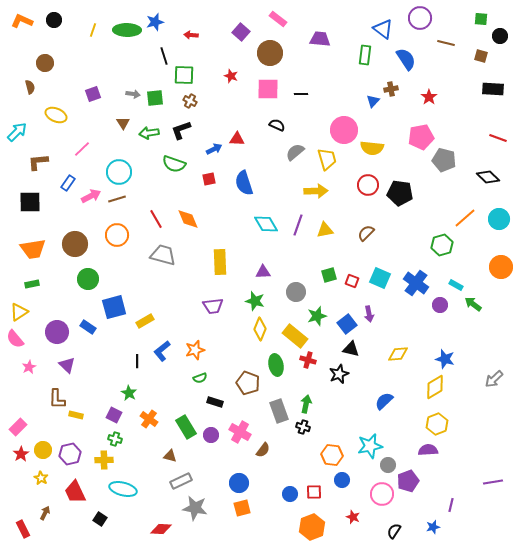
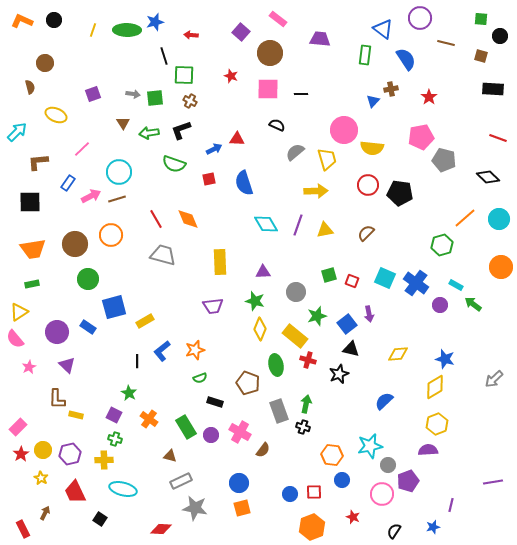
orange circle at (117, 235): moved 6 px left
cyan square at (380, 278): moved 5 px right
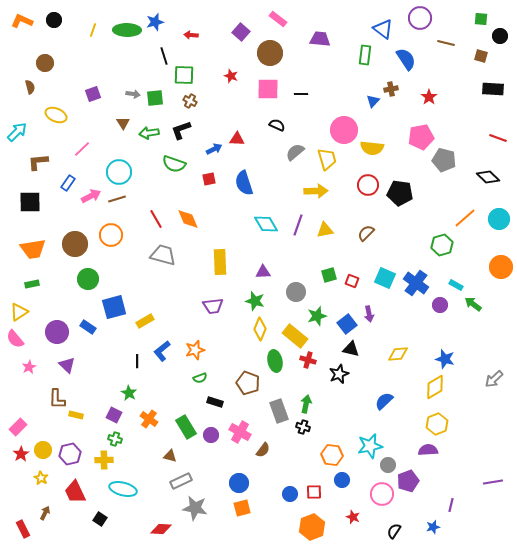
green ellipse at (276, 365): moved 1 px left, 4 px up
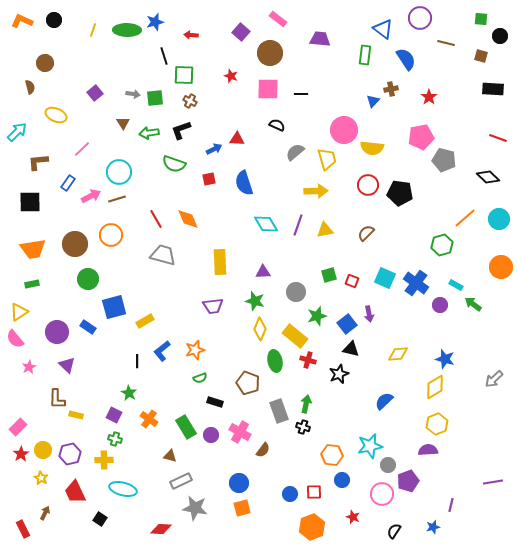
purple square at (93, 94): moved 2 px right, 1 px up; rotated 21 degrees counterclockwise
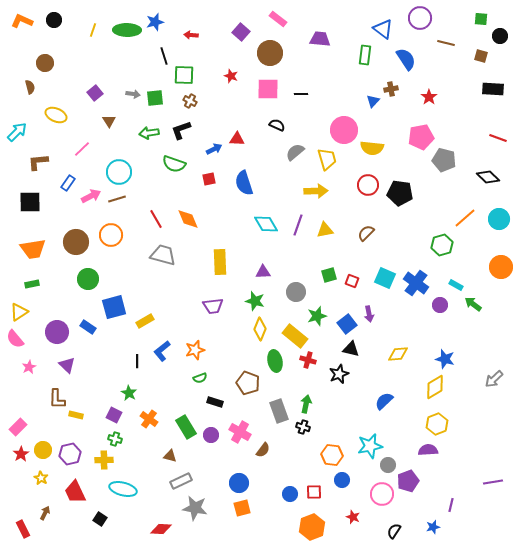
brown triangle at (123, 123): moved 14 px left, 2 px up
brown circle at (75, 244): moved 1 px right, 2 px up
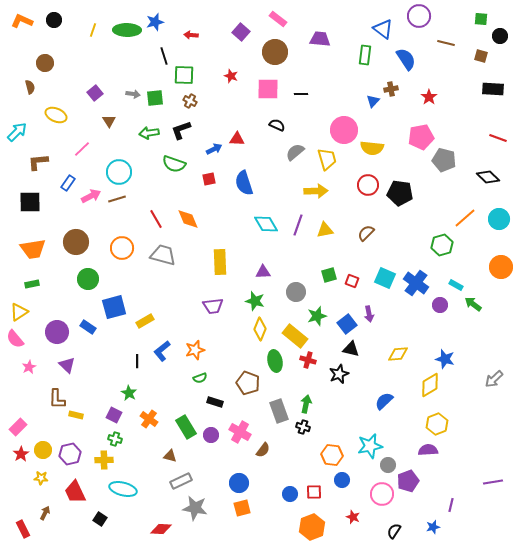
purple circle at (420, 18): moved 1 px left, 2 px up
brown circle at (270, 53): moved 5 px right, 1 px up
orange circle at (111, 235): moved 11 px right, 13 px down
yellow diamond at (435, 387): moved 5 px left, 2 px up
yellow star at (41, 478): rotated 24 degrees counterclockwise
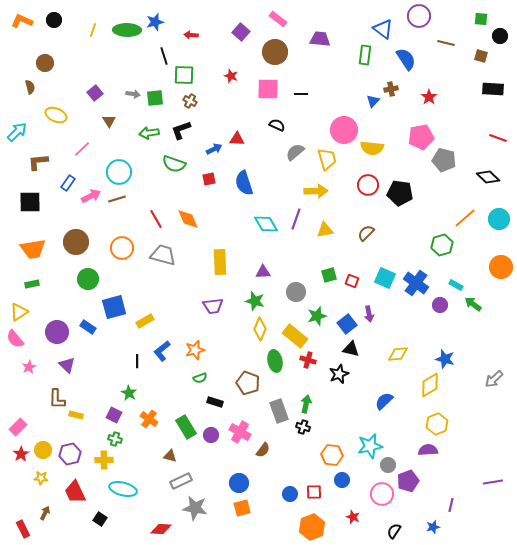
purple line at (298, 225): moved 2 px left, 6 px up
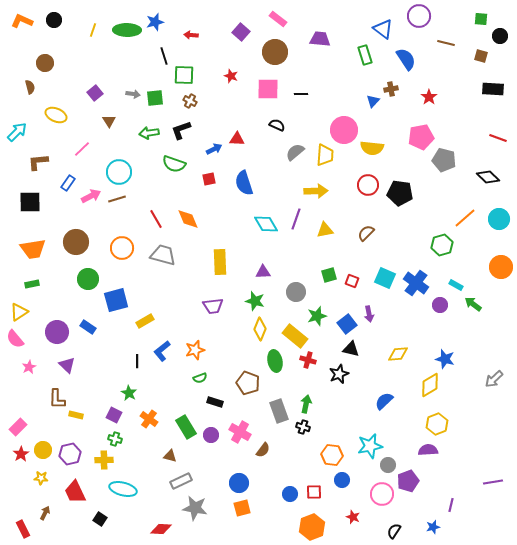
green rectangle at (365, 55): rotated 24 degrees counterclockwise
yellow trapezoid at (327, 159): moved 2 px left, 4 px up; rotated 20 degrees clockwise
blue square at (114, 307): moved 2 px right, 7 px up
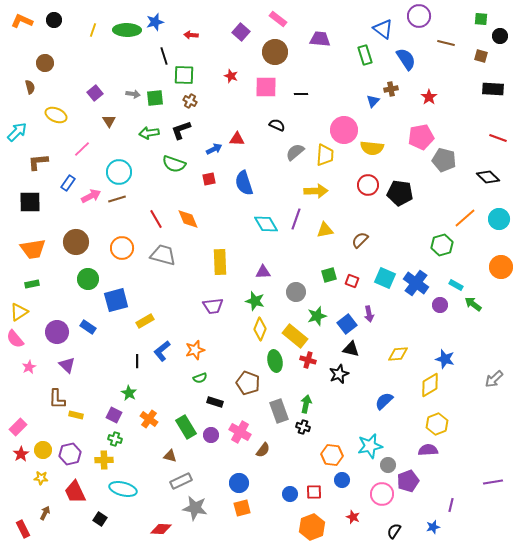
pink square at (268, 89): moved 2 px left, 2 px up
brown semicircle at (366, 233): moved 6 px left, 7 px down
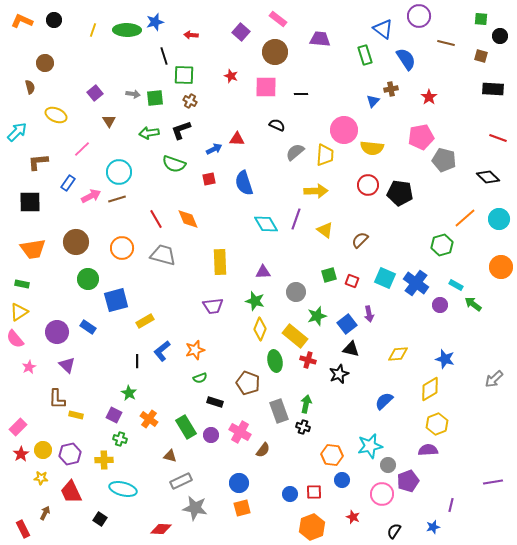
yellow triangle at (325, 230): rotated 48 degrees clockwise
green rectangle at (32, 284): moved 10 px left; rotated 24 degrees clockwise
yellow diamond at (430, 385): moved 4 px down
green cross at (115, 439): moved 5 px right
red trapezoid at (75, 492): moved 4 px left
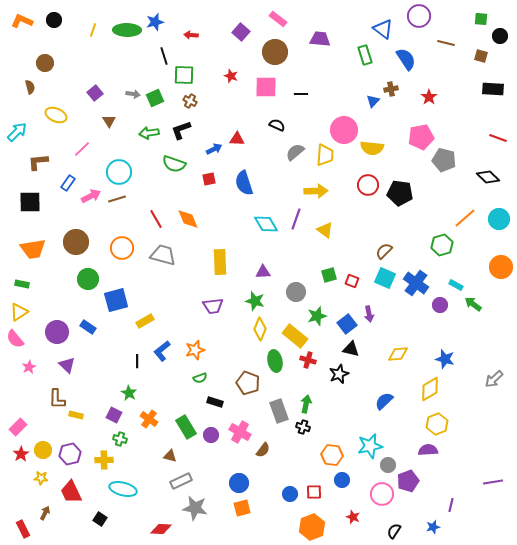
green square at (155, 98): rotated 18 degrees counterclockwise
brown semicircle at (360, 240): moved 24 px right, 11 px down
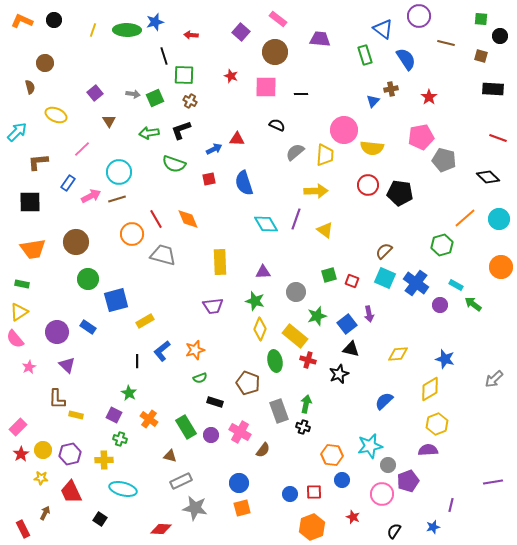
orange circle at (122, 248): moved 10 px right, 14 px up
